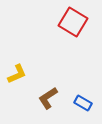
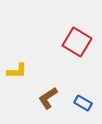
red square: moved 4 px right, 20 px down
yellow L-shape: moved 3 px up; rotated 25 degrees clockwise
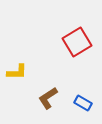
red square: rotated 28 degrees clockwise
yellow L-shape: moved 1 px down
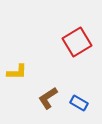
blue rectangle: moved 4 px left
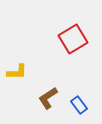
red square: moved 4 px left, 3 px up
blue rectangle: moved 2 px down; rotated 24 degrees clockwise
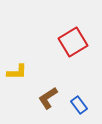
red square: moved 3 px down
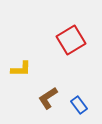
red square: moved 2 px left, 2 px up
yellow L-shape: moved 4 px right, 3 px up
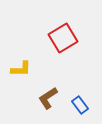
red square: moved 8 px left, 2 px up
blue rectangle: moved 1 px right
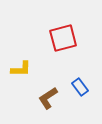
red square: rotated 16 degrees clockwise
blue rectangle: moved 18 px up
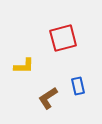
yellow L-shape: moved 3 px right, 3 px up
blue rectangle: moved 2 px left, 1 px up; rotated 24 degrees clockwise
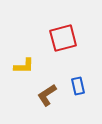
brown L-shape: moved 1 px left, 3 px up
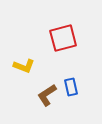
yellow L-shape: rotated 20 degrees clockwise
blue rectangle: moved 7 px left, 1 px down
